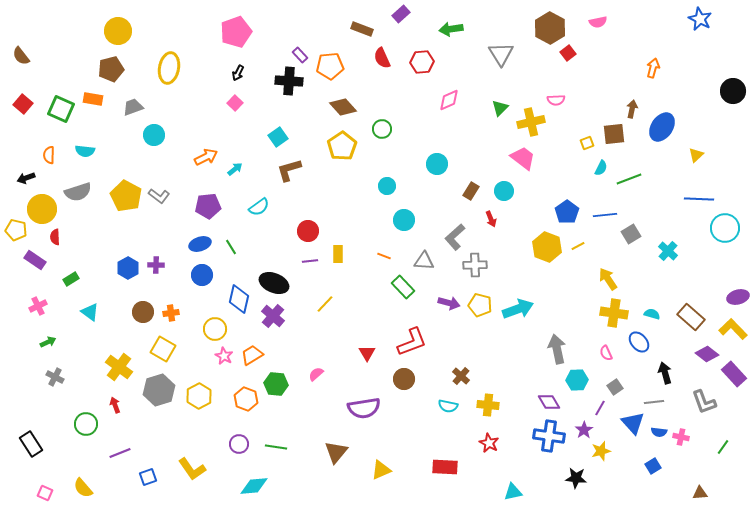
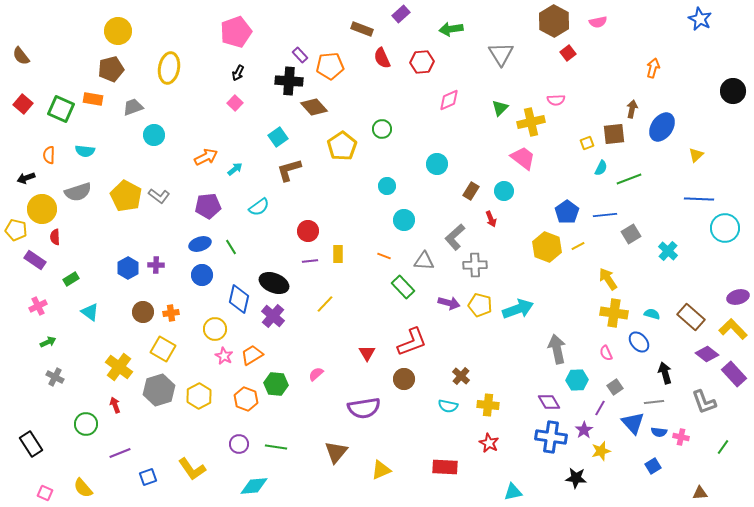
brown hexagon at (550, 28): moved 4 px right, 7 px up
brown diamond at (343, 107): moved 29 px left
blue cross at (549, 436): moved 2 px right, 1 px down
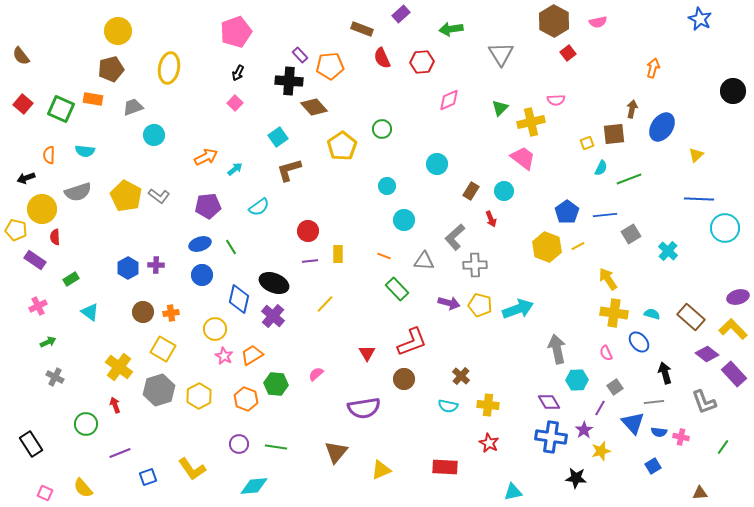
green rectangle at (403, 287): moved 6 px left, 2 px down
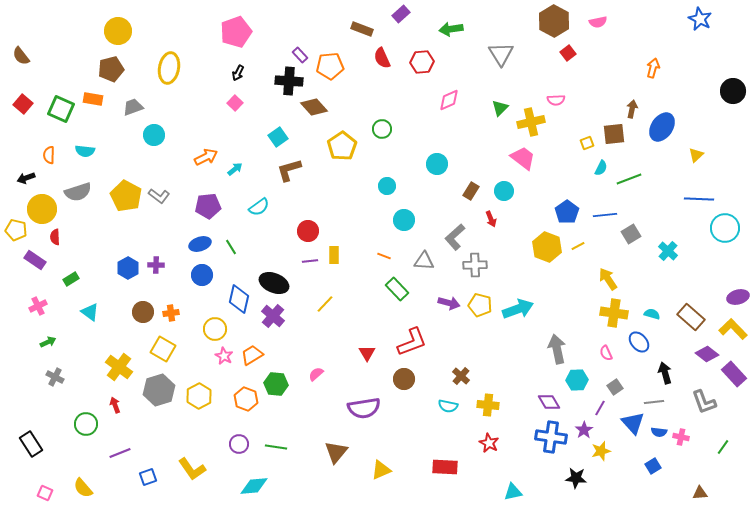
yellow rectangle at (338, 254): moved 4 px left, 1 px down
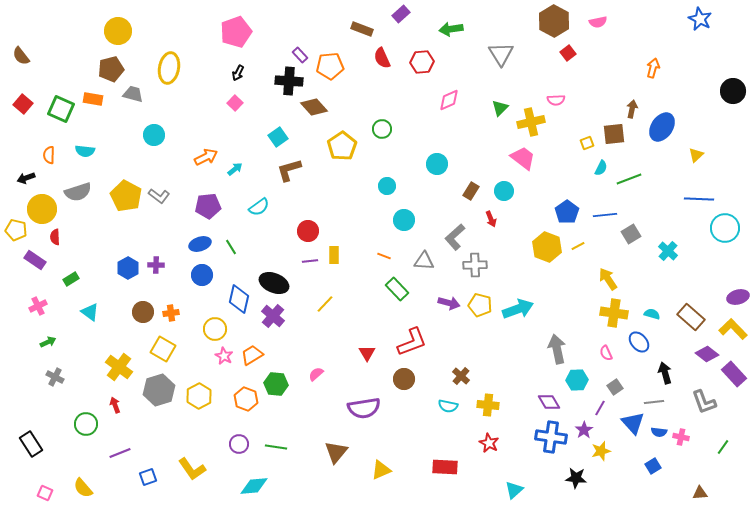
gray trapezoid at (133, 107): moved 13 px up; rotated 35 degrees clockwise
cyan triangle at (513, 492): moved 1 px right, 2 px up; rotated 30 degrees counterclockwise
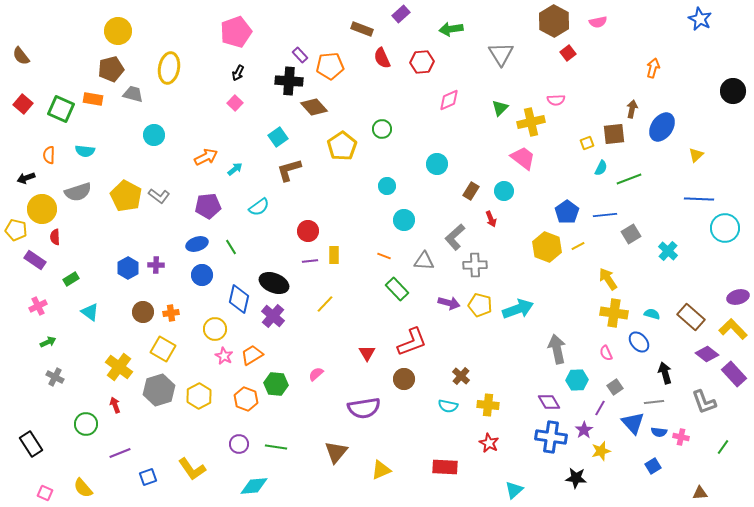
blue ellipse at (200, 244): moved 3 px left
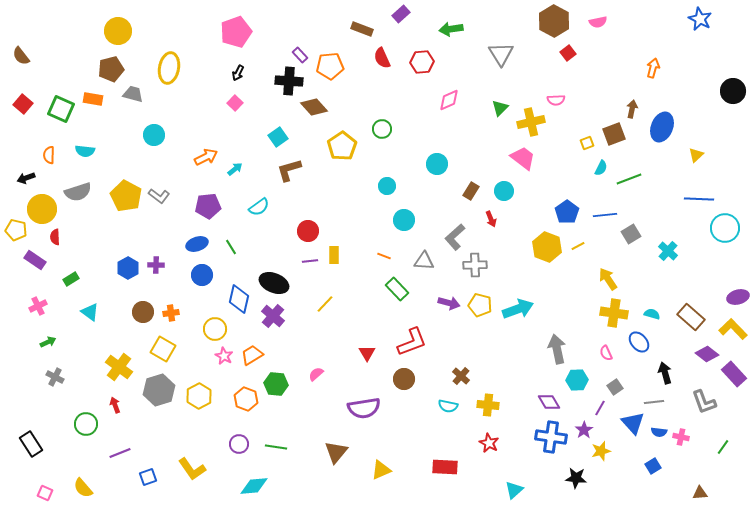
blue ellipse at (662, 127): rotated 12 degrees counterclockwise
brown square at (614, 134): rotated 15 degrees counterclockwise
